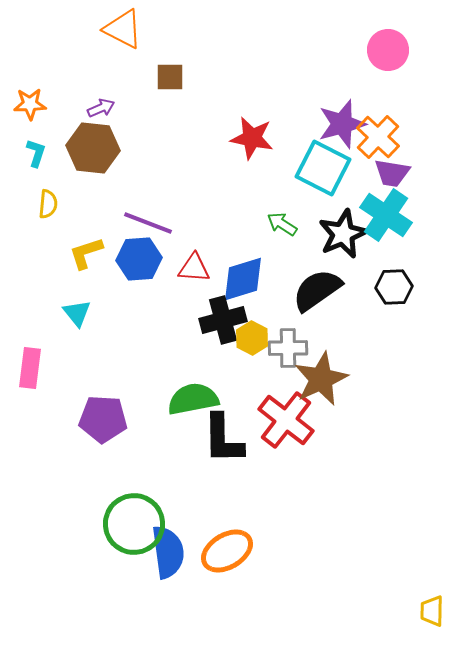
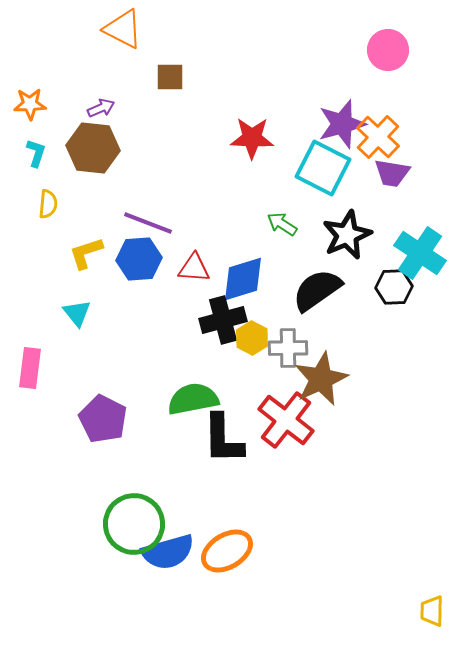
red star: rotated 9 degrees counterclockwise
cyan cross: moved 34 px right, 38 px down
black star: moved 4 px right, 1 px down
purple pentagon: rotated 24 degrees clockwise
blue semicircle: rotated 82 degrees clockwise
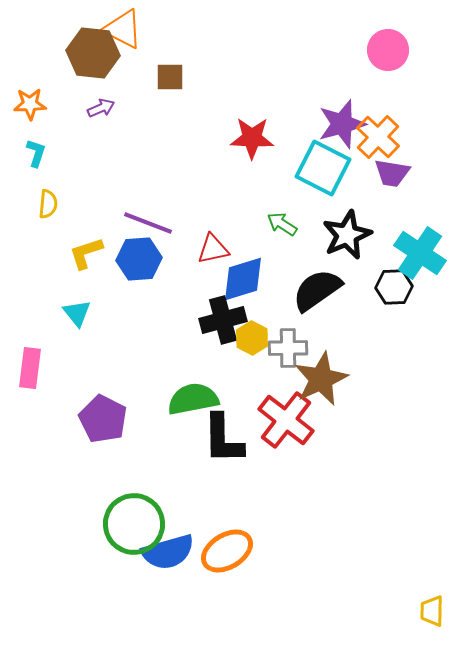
brown hexagon: moved 95 px up
red triangle: moved 19 px right, 19 px up; rotated 16 degrees counterclockwise
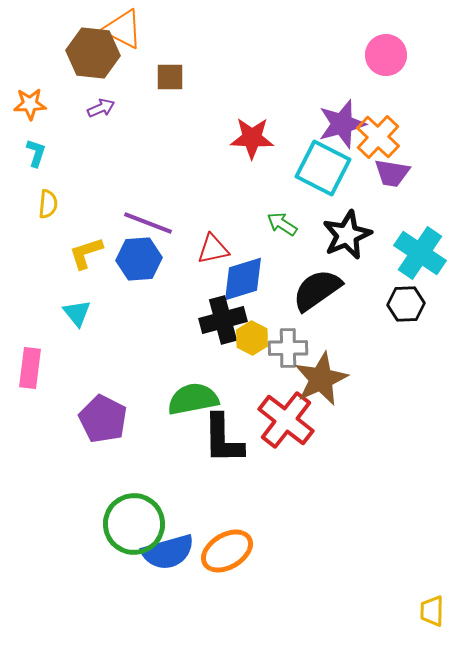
pink circle: moved 2 px left, 5 px down
black hexagon: moved 12 px right, 17 px down
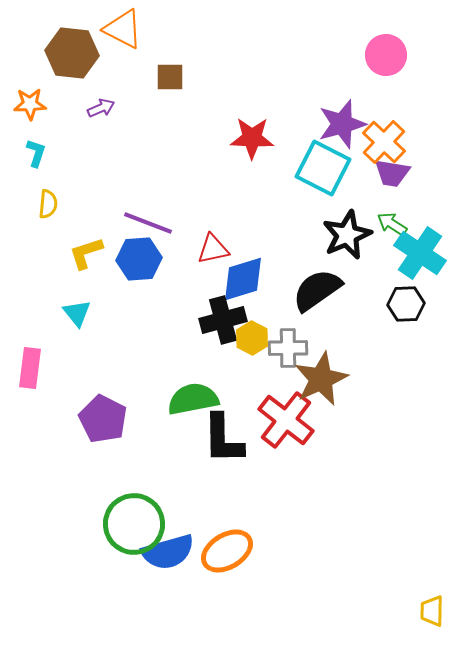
brown hexagon: moved 21 px left
orange cross: moved 6 px right, 5 px down
green arrow: moved 110 px right
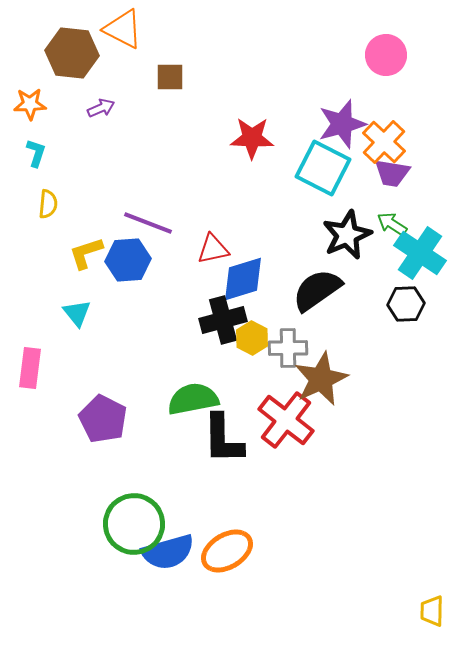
blue hexagon: moved 11 px left, 1 px down
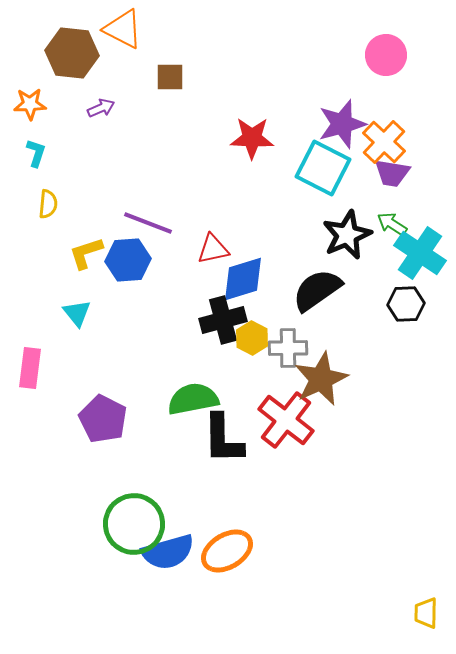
yellow trapezoid: moved 6 px left, 2 px down
